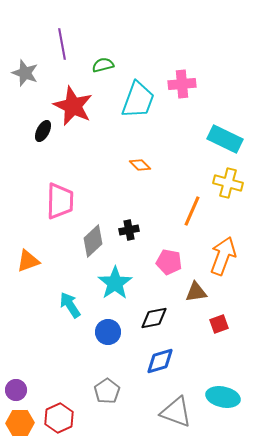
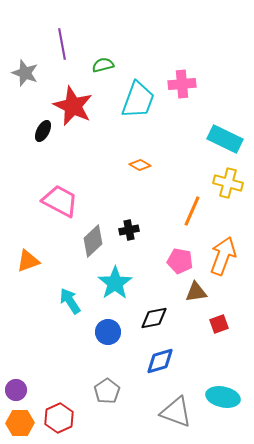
orange diamond: rotated 15 degrees counterclockwise
pink trapezoid: rotated 63 degrees counterclockwise
pink pentagon: moved 11 px right, 1 px up
cyan arrow: moved 4 px up
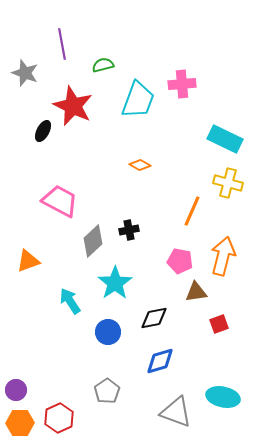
orange arrow: rotated 6 degrees counterclockwise
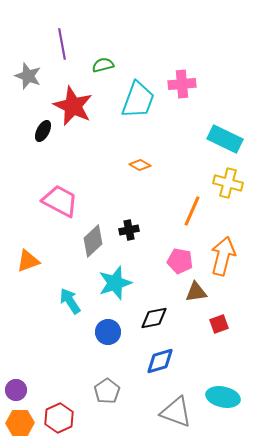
gray star: moved 3 px right, 3 px down
cyan star: rotated 16 degrees clockwise
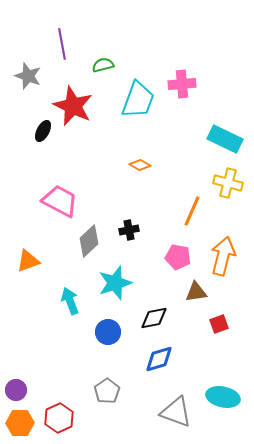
gray diamond: moved 4 px left
pink pentagon: moved 2 px left, 4 px up
cyan arrow: rotated 12 degrees clockwise
blue diamond: moved 1 px left, 2 px up
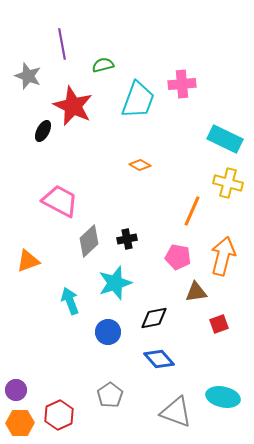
black cross: moved 2 px left, 9 px down
blue diamond: rotated 64 degrees clockwise
gray pentagon: moved 3 px right, 4 px down
red hexagon: moved 3 px up
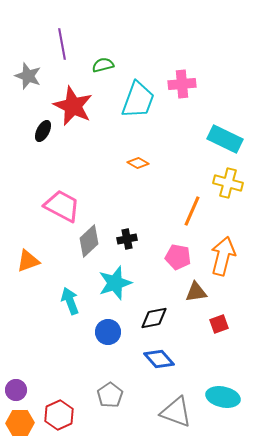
orange diamond: moved 2 px left, 2 px up
pink trapezoid: moved 2 px right, 5 px down
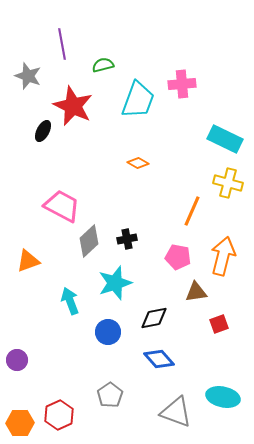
purple circle: moved 1 px right, 30 px up
